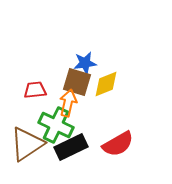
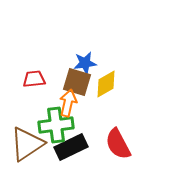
yellow diamond: rotated 8 degrees counterclockwise
red trapezoid: moved 1 px left, 11 px up
green cross: rotated 32 degrees counterclockwise
red semicircle: rotated 92 degrees clockwise
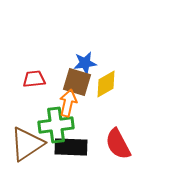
black rectangle: rotated 28 degrees clockwise
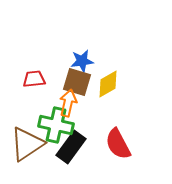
blue star: moved 3 px left, 2 px up
yellow diamond: moved 2 px right
green cross: rotated 20 degrees clockwise
black rectangle: rotated 56 degrees counterclockwise
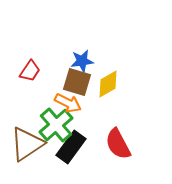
red trapezoid: moved 4 px left, 8 px up; rotated 130 degrees clockwise
orange arrow: rotated 104 degrees clockwise
green cross: rotated 36 degrees clockwise
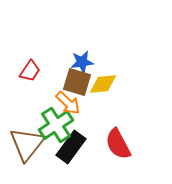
blue star: moved 1 px down
yellow diamond: moved 5 px left; rotated 24 degrees clockwise
orange arrow: rotated 16 degrees clockwise
green cross: rotated 8 degrees clockwise
brown triangle: rotated 18 degrees counterclockwise
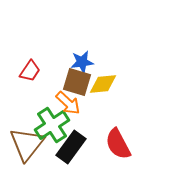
green cross: moved 4 px left
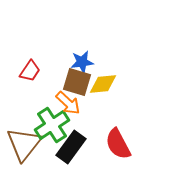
brown triangle: moved 3 px left
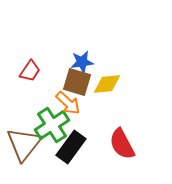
yellow diamond: moved 4 px right
red semicircle: moved 4 px right
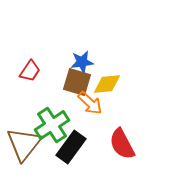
orange arrow: moved 22 px right
